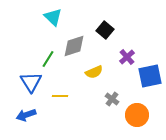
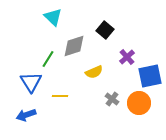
orange circle: moved 2 px right, 12 px up
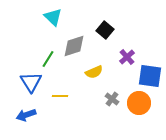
blue square: rotated 20 degrees clockwise
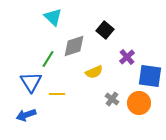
yellow line: moved 3 px left, 2 px up
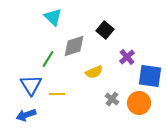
blue triangle: moved 3 px down
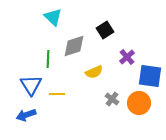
black square: rotated 18 degrees clockwise
green line: rotated 30 degrees counterclockwise
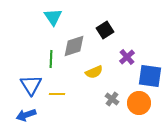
cyan triangle: rotated 12 degrees clockwise
green line: moved 3 px right
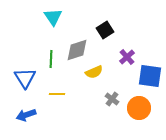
gray diamond: moved 3 px right, 4 px down
blue triangle: moved 6 px left, 7 px up
orange circle: moved 5 px down
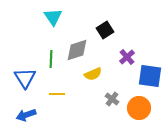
yellow semicircle: moved 1 px left, 2 px down
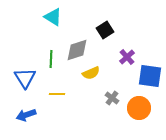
cyan triangle: rotated 24 degrees counterclockwise
yellow semicircle: moved 2 px left, 1 px up
gray cross: moved 1 px up
